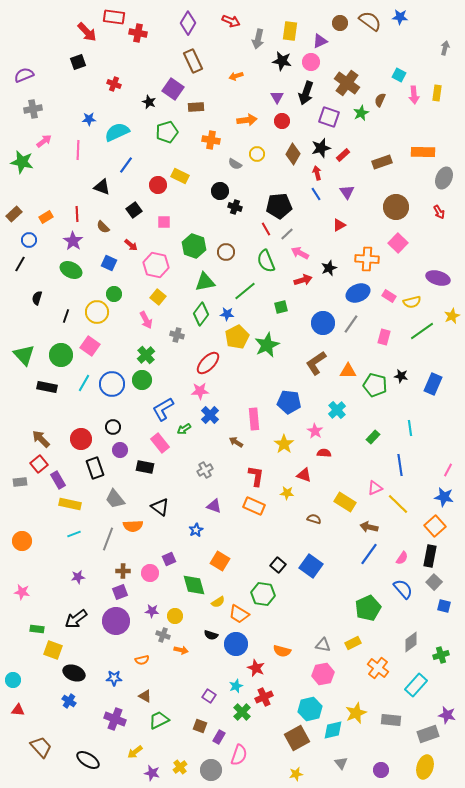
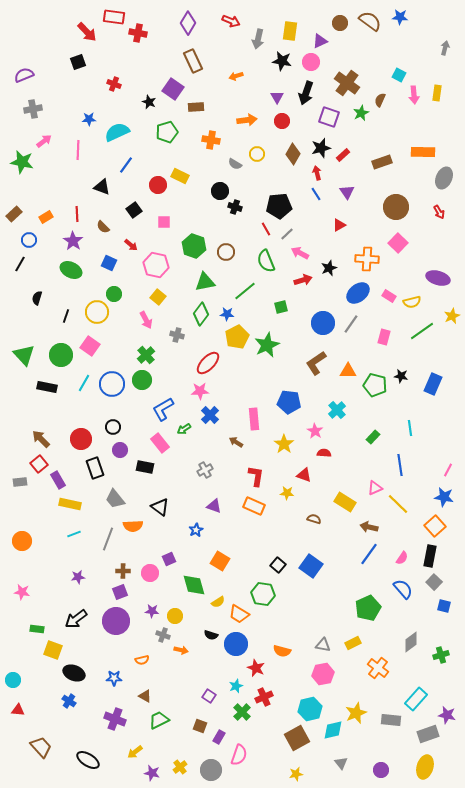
blue ellipse at (358, 293): rotated 15 degrees counterclockwise
cyan rectangle at (416, 685): moved 14 px down
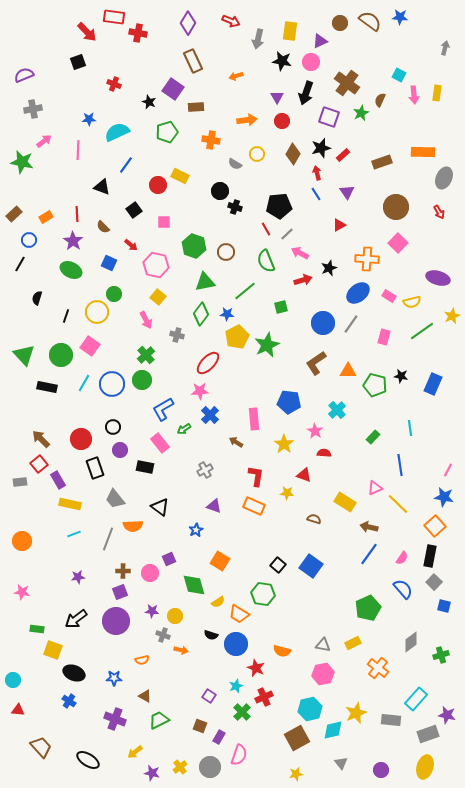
gray circle at (211, 770): moved 1 px left, 3 px up
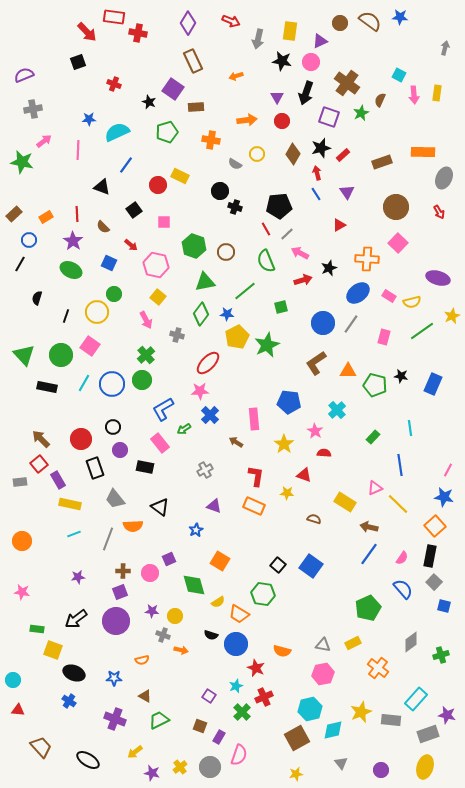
yellow star at (356, 713): moved 5 px right, 1 px up
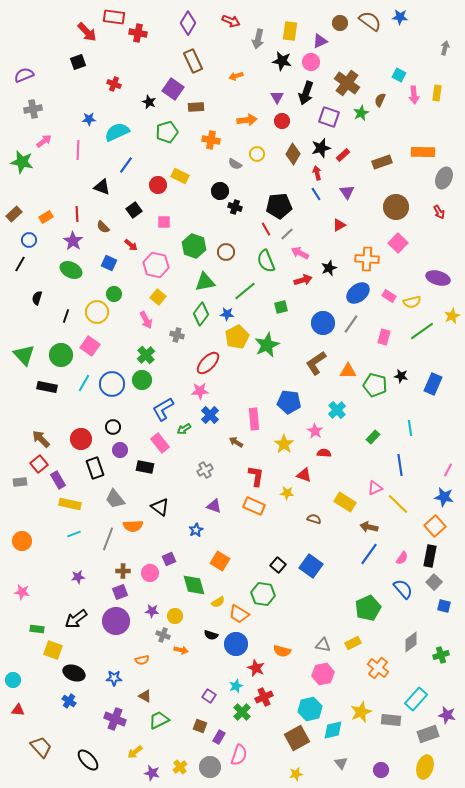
black ellipse at (88, 760): rotated 15 degrees clockwise
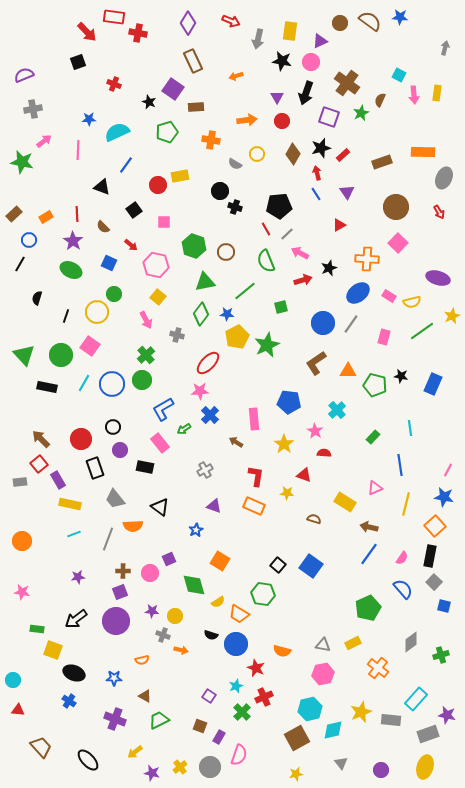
yellow rectangle at (180, 176): rotated 36 degrees counterclockwise
yellow line at (398, 504): moved 8 px right; rotated 60 degrees clockwise
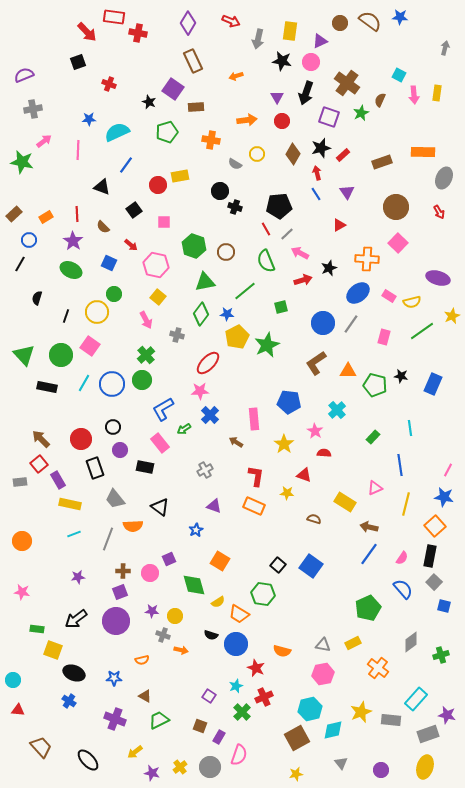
red cross at (114, 84): moved 5 px left
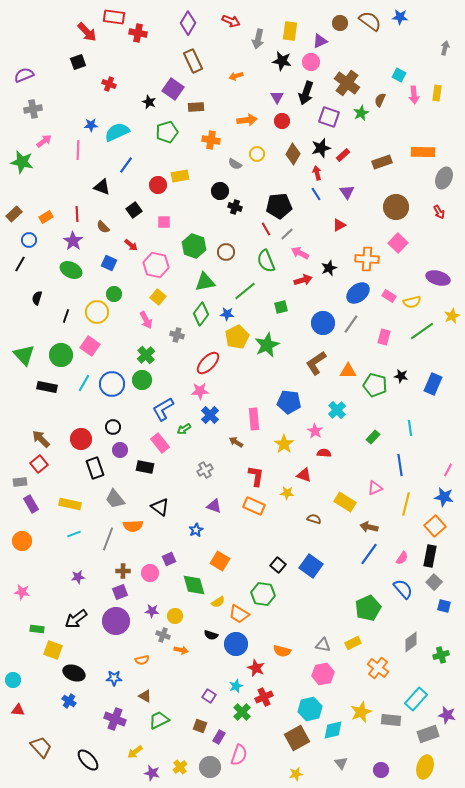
blue star at (89, 119): moved 2 px right, 6 px down
purple rectangle at (58, 480): moved 27 px left, 24 px down
